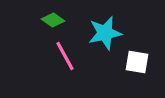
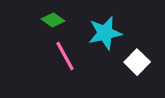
white square: rotated 35 degrees clockwise
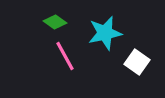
green diamond: moved 2 px right, 2 px down
white square: rotated 10 degrees counterclockwise
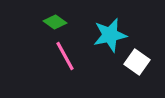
cyan star: moved 5 px right, 2 px down
